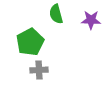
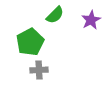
green semicircle: moved 1 px left, 1 px down; rotated 120 degrees counterclockwise
purple star: rotated 30 degrees counterclockwise
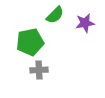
purple star: moved 6 px left, 3 px down; rotated 18 degrees clockwise
green pentagon: rotated 16 degrees clockwise
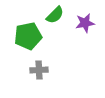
green pentagon: moved 2 px left, 6 px up
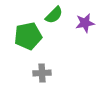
green semicircle: moved 1 px left
gray cross: moved 3 px right, 3 px down
